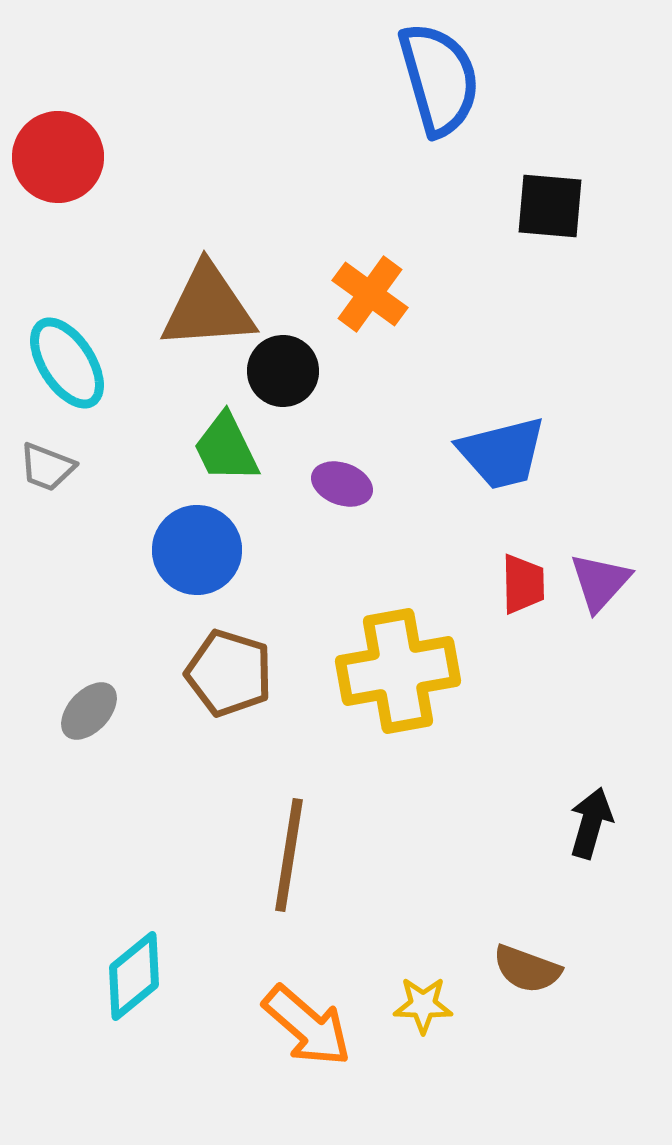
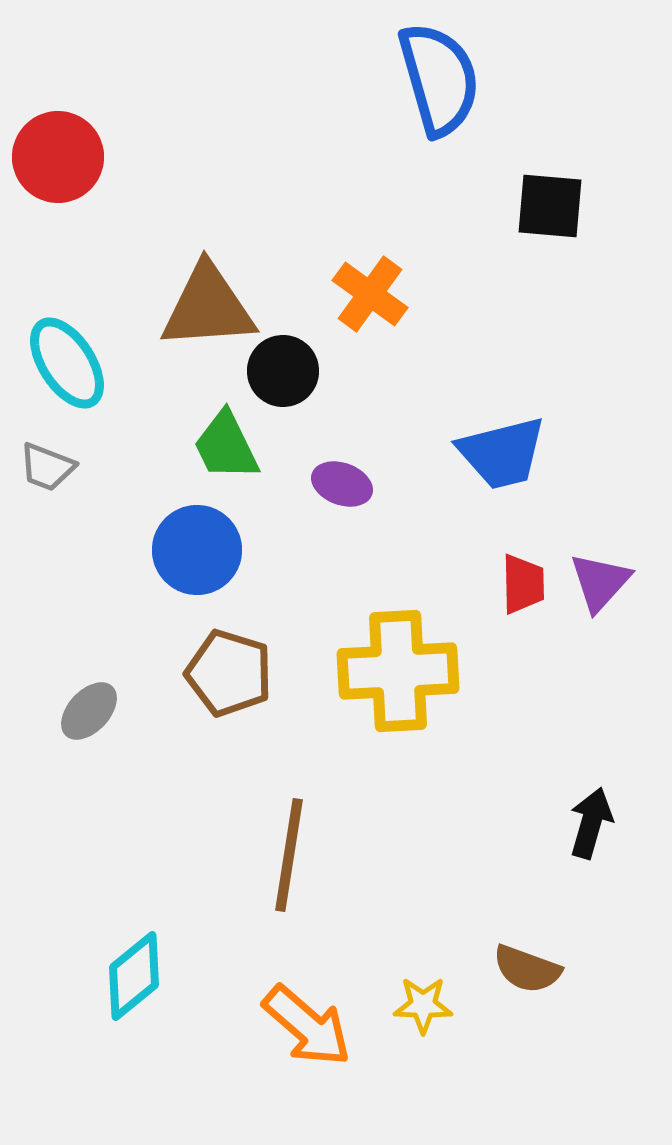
green trapezoid: moved 2 px up
yellow cross: rotated 7 degrees clockwise
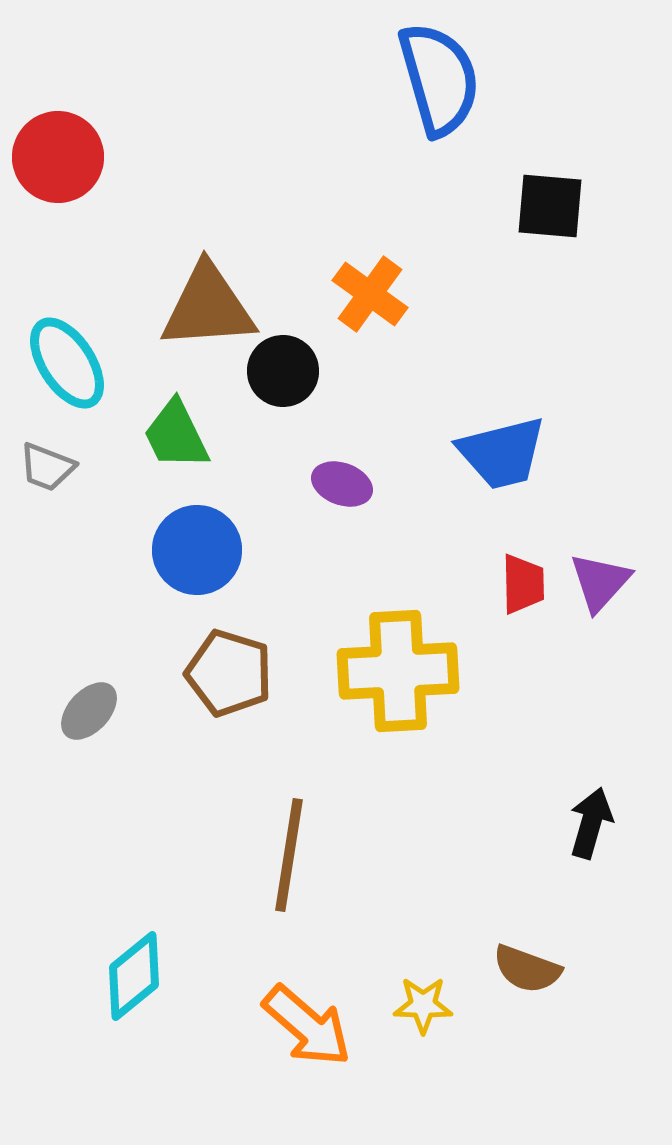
green trapezoid: moved 50 px left, 11 px up
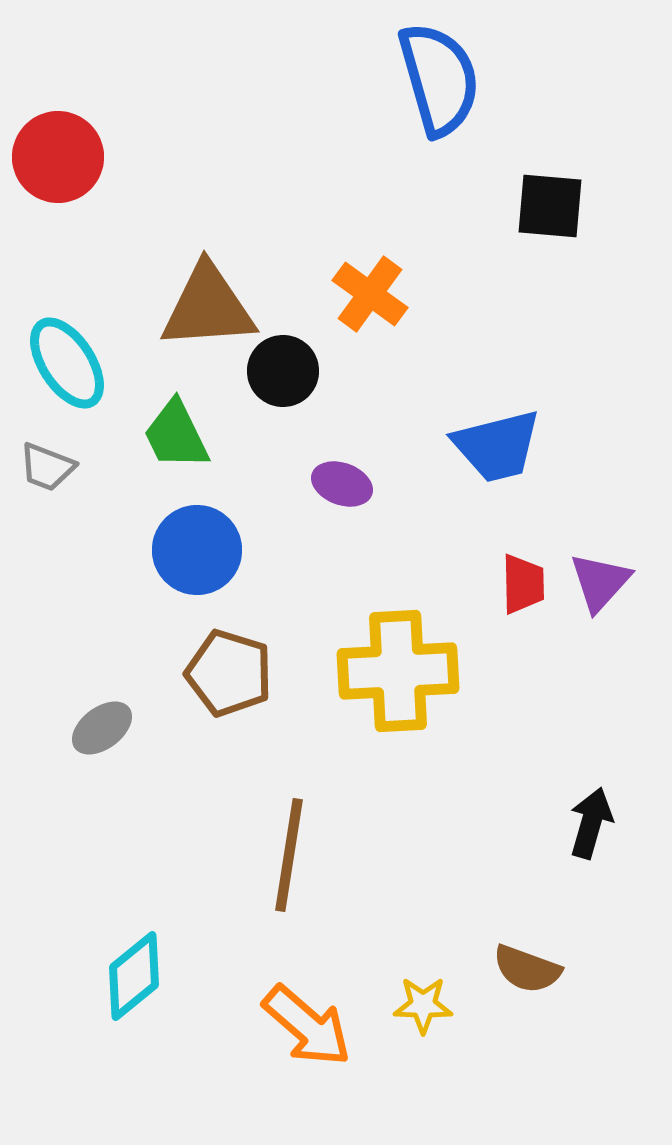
blue trapezoid: moved 5 px left, 7 px up
gray ellipse: moved 13 px right, 17 px down; rotated 10 degrees clockwise
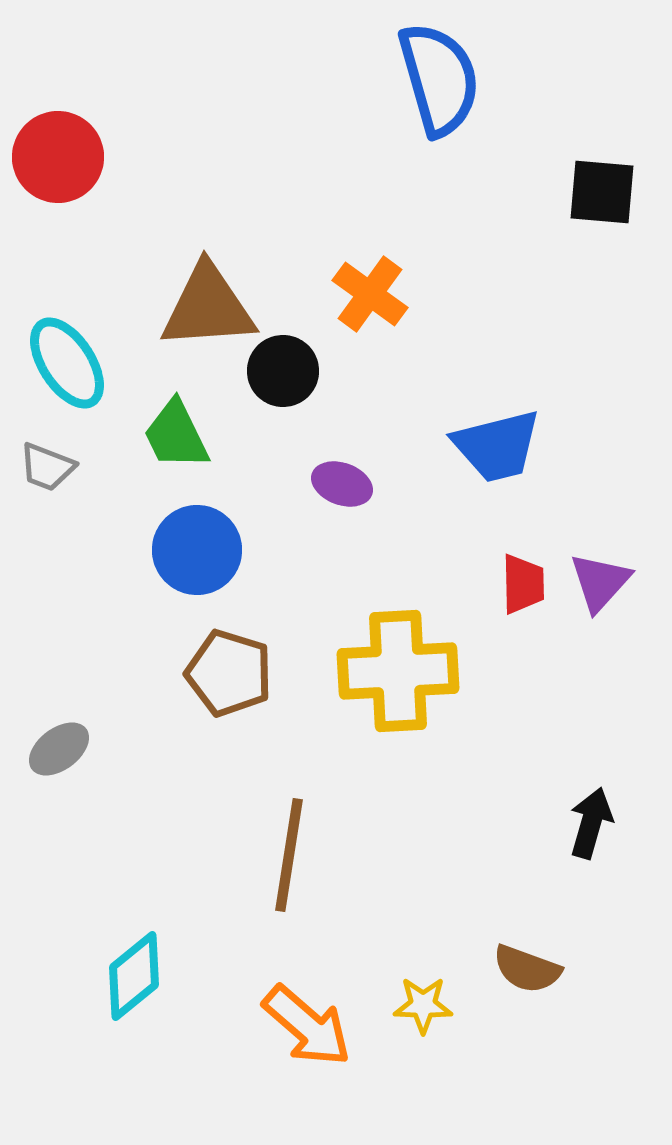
black square: moved 52 px right, 14 px up
gray ellipse: moved 43 px left, 21 px down
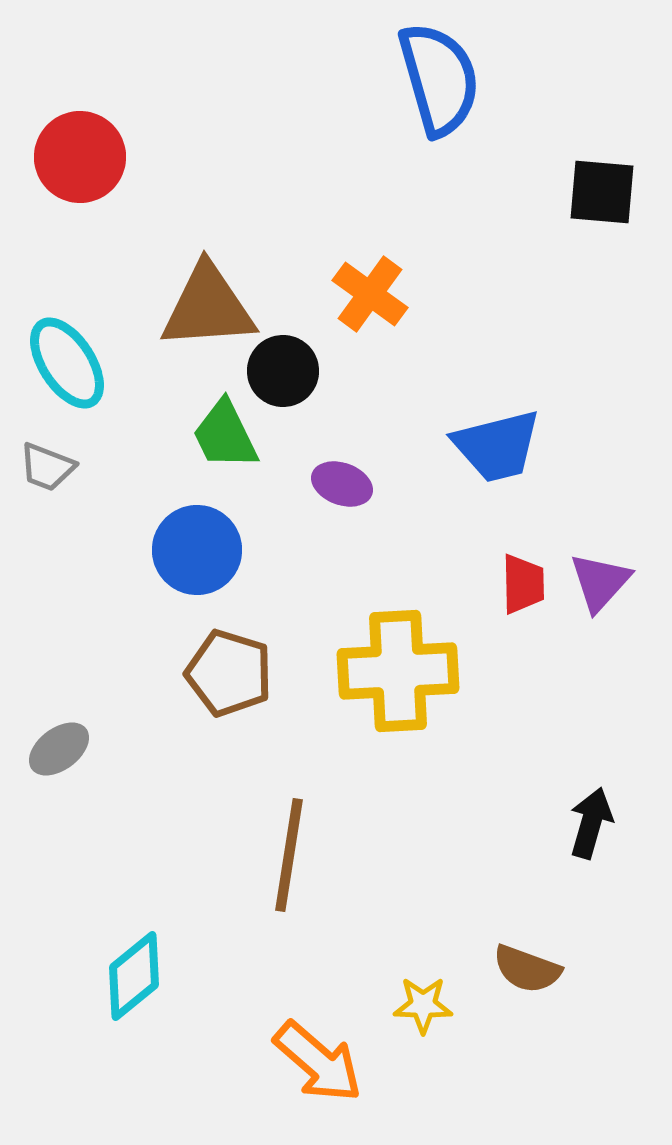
red circle: moved 22 px right
green trapezoid: moved 49 px right
orange arrow: moved 11 px right, 36 px down
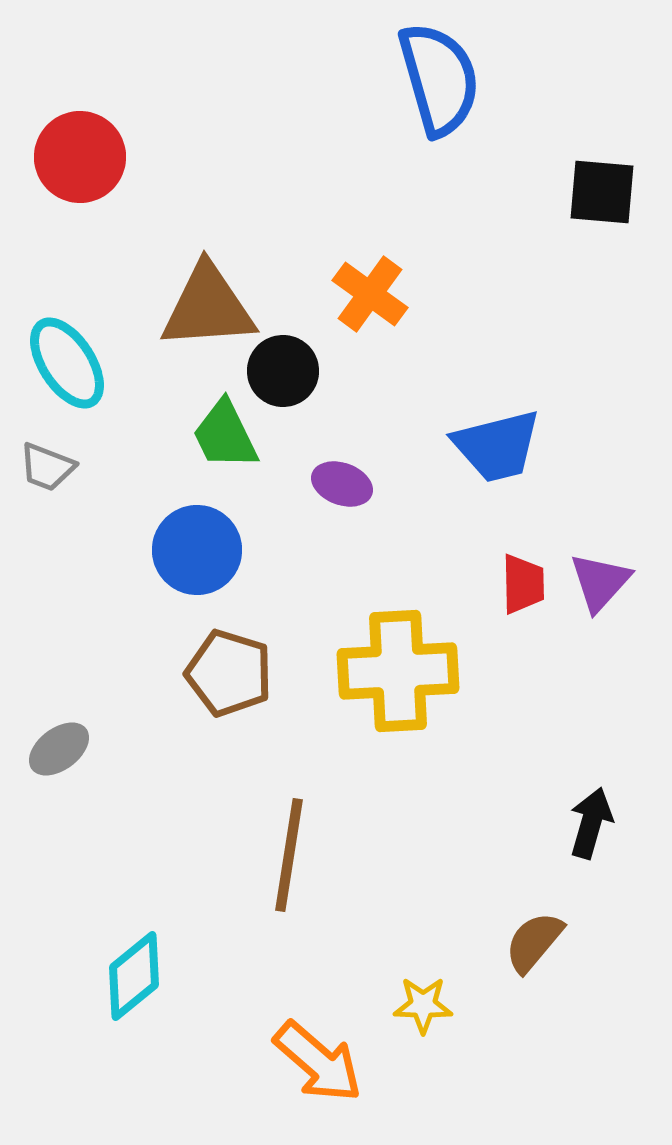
brown semicircle: moved 7 px right, 27 px up; rotated 110 degrees clockwise
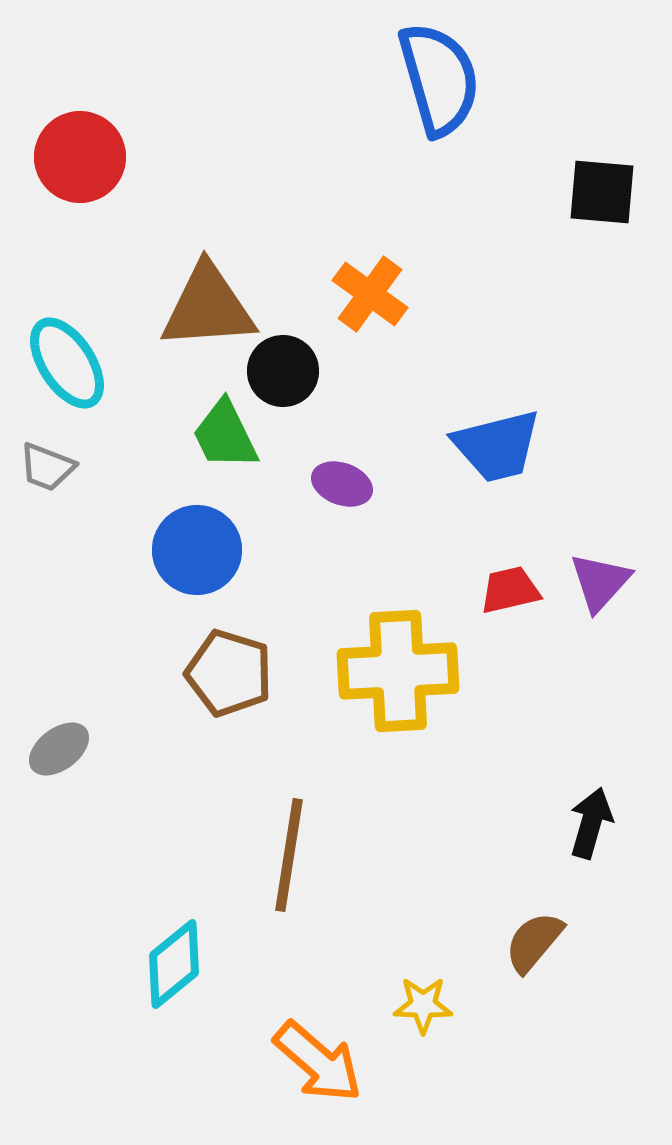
red trapezoid: moved 13 px left, 6 px down; rotated 102 degrees counterclockwise
cyan diamond: moved 40 px right, 12 px up
